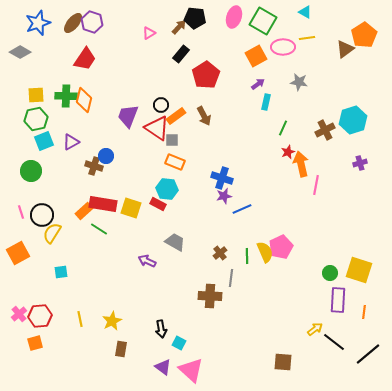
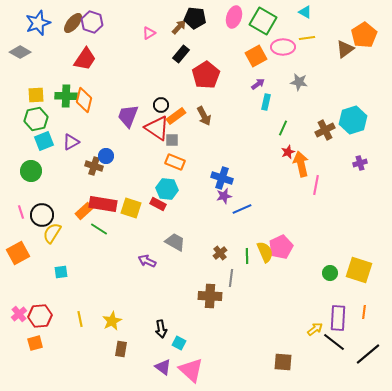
purple rectangle at (338, 300): moved 18 px down
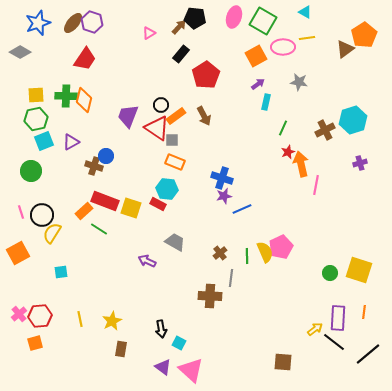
red rectangle at (103, 204): moved 2 px right, 3 px up; rotated 12 degrees clockwise
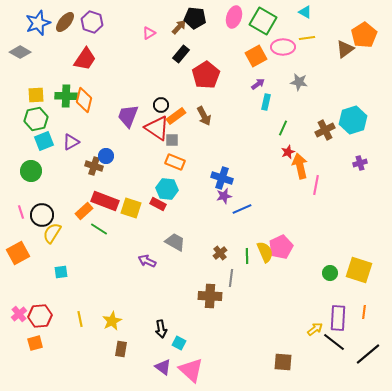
brown ellipse at (73, 23): moved 8 px left, 1 px up
orange arrow at (301, 164): moved 1 px left, 2 px down
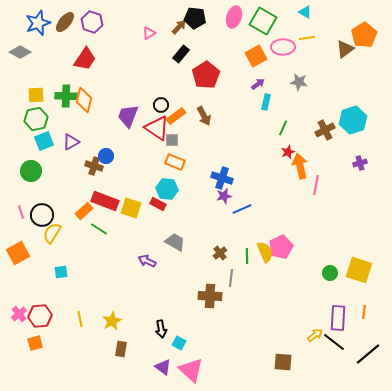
yellow arrow at (315, 329): moved 6 px down
